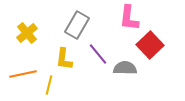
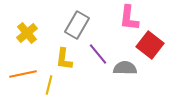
red square: rotated 8 degrees counterclockwise
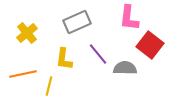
gray rectangle: moved 3 px up; rotated 36 degrees clockwise
yellow line: moved 1 px down
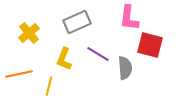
yellow cross: moved 2 px right
red square: rotated 24 degrees counterclockwise
purple line: rotated 20 degrees counterclockwise
yellow L-shape: rotated 15 degrees clockwise
gray semicircle: rotated 85 degrees clockwise
orange line: moved 4 px left
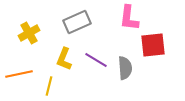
yellow cross: rotated 10 degrees clockwise
red square: moved 3 px right; rotated 20 degrees counterclockwise
purple line: moved 2 px left, 6 px down
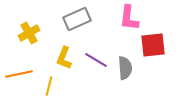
gray rectangle: moved 3 px up
yellow L-shape: moved 1 px up
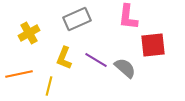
pink L-shape: moved 1 px left, 1 px up
gray semicircle: rotated 45 degrees counterclockwise
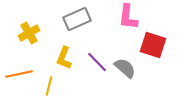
red square: rotated 24 degrees clockwise
purple line: moved 1 px right, 2 px down; rotated 15 degrees clockwise
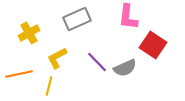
red square: rotated 16 degrees clockwise
yellow L-shape: moved 7 px left; rotated 40 degrees clockwise
gray semicircle: rotated 115 degrees clockwise
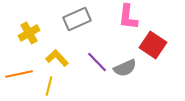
yellow L-shape: rotated 75 degrees clockwise
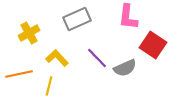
purple line: moved 4 px up
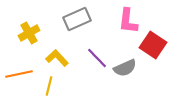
pink L-shape: moved 4 px down
